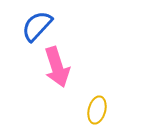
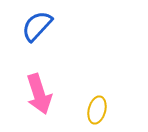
pink arrow: moved 18 px left, 27 px down
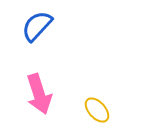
yellow ellipse: rotated 56 degrees counterclockwise
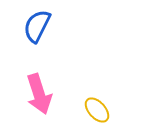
blue semicircle: rotated 16 degrees counterclockwise
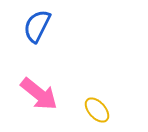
pink arrow: rotated 33 degrees counterclockwise
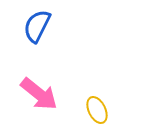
yellow ellipse: rotated 16 degrees clockwise
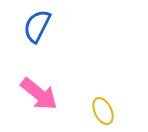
yellow ellipse: moved 6 px right, 1 px down
